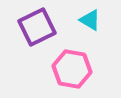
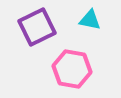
cyan triangle: rotated 20 degrees counterclockwise
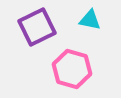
pink hexagon: rotated 6 degrees clockwise
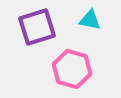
purple square: rotated 9 degrees clockwise
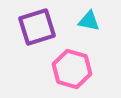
cyan triangle: moved 1 px left, 1 px down
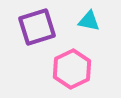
pink hexagon: rotated 18 degrees clockwise
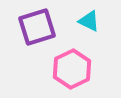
cyan triangle: rotated 15 degrees clockwise
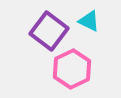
purple square: moved 12 px right, 4 px down; rotated 36 degrees counterclockwise
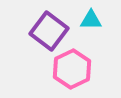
cyan triangle: moved 2 px right, 1 px up; rotated 25 degrees counterclockwise
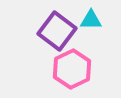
purple square: moved 8 px right
